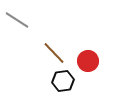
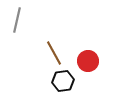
gray line: rotated 70 degrees clockwise
brown line: rotated 15 degrees clockwise
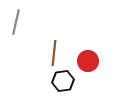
gray line: moved 1 px left, 2 px down
brown line: rotated 35 degrees clockwise
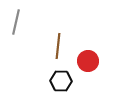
brown line: moved 4 px right, 7 px up
black hexagon: moved 2 px left; rotated 10 degrees clockwise
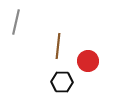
black hexagon: moved 1 px right, 1 px down
